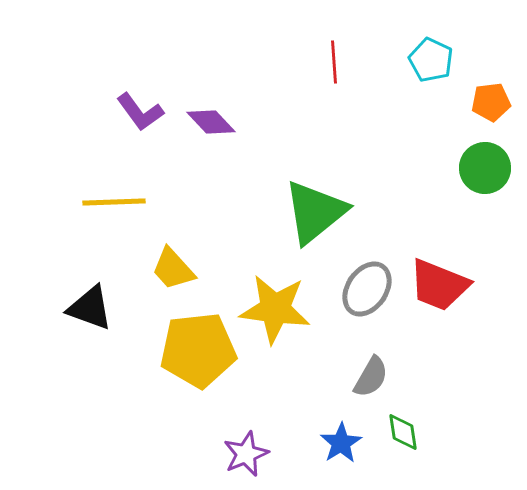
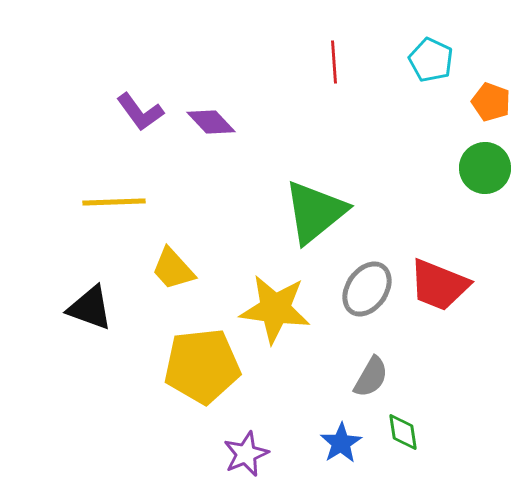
orange pentagon: rotated 27 degrees clockwise
yellow pentagon: moved 4 px right, 16 px down
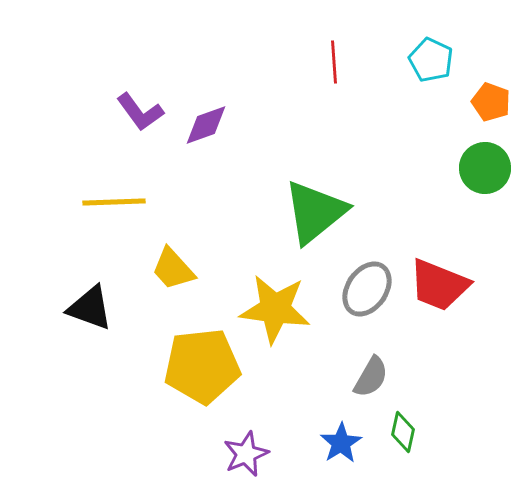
purple diamond: moved 5 px left, 3 px down; rotated 66 degrees counterclockwise
green diamond: rotated 21 degrees clockwise
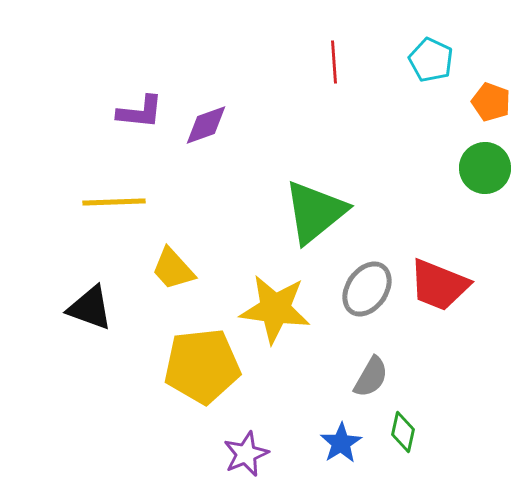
purple L-shape: rotated 48 degrees counterclockwise
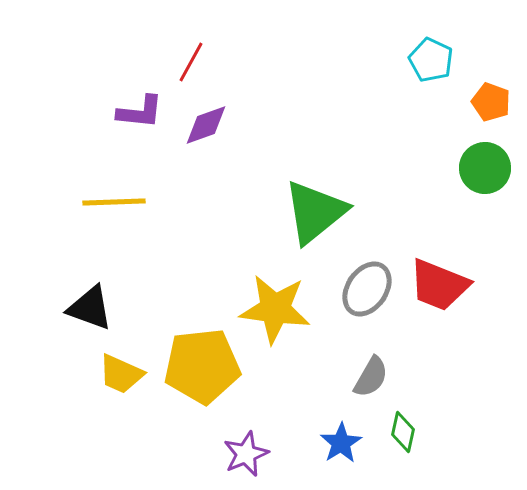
red line: moved 143 px left; rotated 33 degrees clockwise
yellow trapezoid: moved 52 px left, 105 px down; rotated 24 degrees counterclockwise
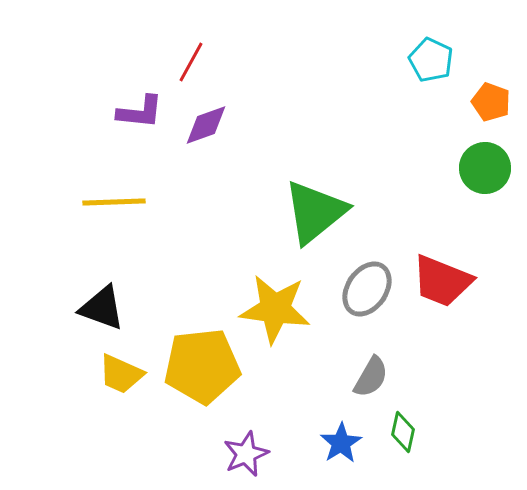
red trapezoid: moved 3 px right, 4 px up
black triangle: moved 12 px right
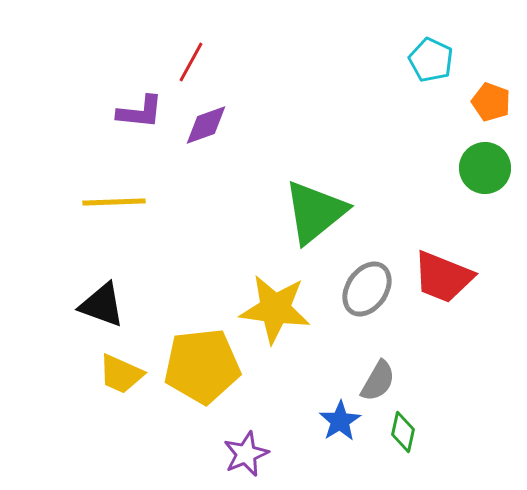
red trapezoid: moved 1 px right, 4 px up
black triangle: moved 3 px up
gray semicircle: moved 7 px right, 4 px down
blue star: moved 1 px left, 22 px up
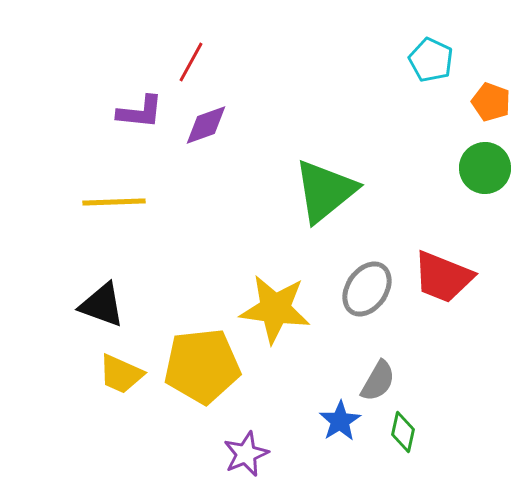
green triangle: moved 10 px right, 21 px up
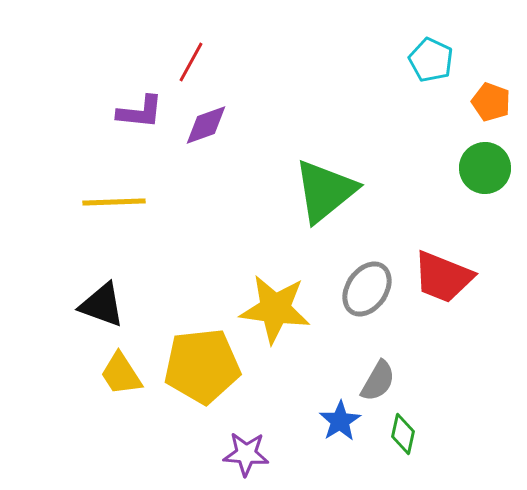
yellow trapezoid: rotated 33 degrees clockwise
green diamond: moved 2 px down
purple star: rotated 27 degrees clockwise
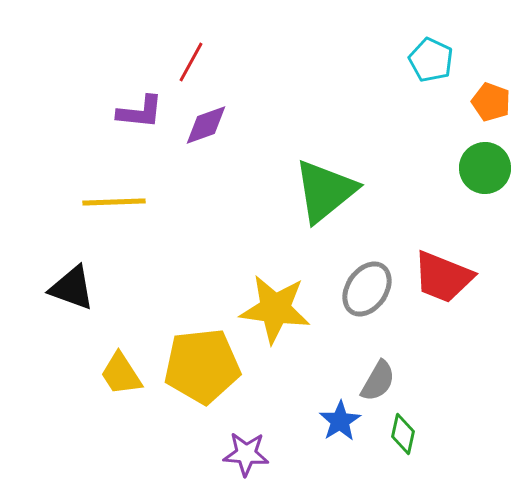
black triangle: moved 30 px left, 17 px up
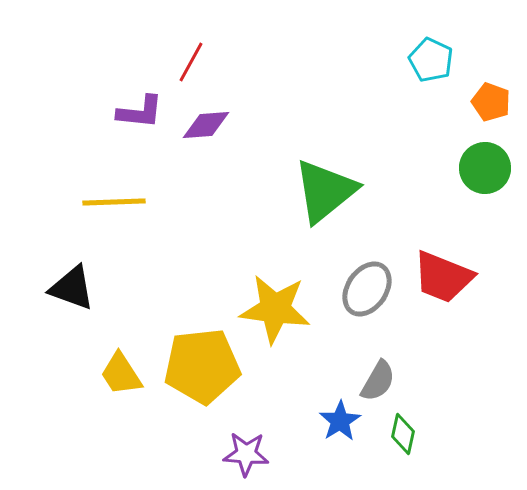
purple diamond: rotated 15 degrees clockwise
